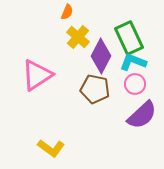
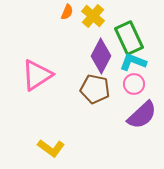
yellow cross: moved 15 px right, 21 px up
pink circle: moved 1 px left
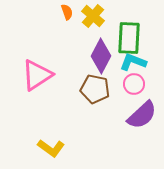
orange semicircle: rotated 42 degrees counterclockwise
green rectangle: rotated 28 degrees clockwise
